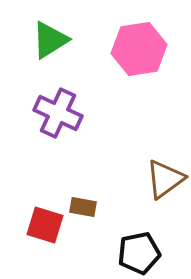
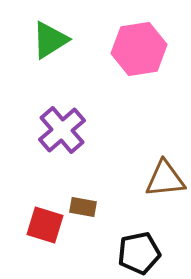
purple cross: moved 4 px right, 17 px down; rotated 24 degrees clockwise
brown triangle: rotated 30 degrees clockwise
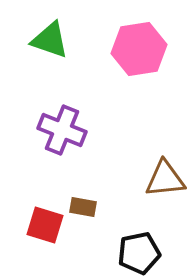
green triangle: rotated 51 degrees clockwise
purple cross: rotated 27 degrees counterclockwise
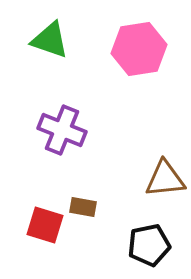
black pentagon: moved 10 px right, 8 px up
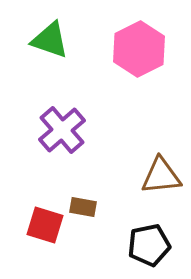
pink hexagon: rotated 18 degrees counterclockwise
purple cross: rotated 27 degrees clockwise
brown triangle: moved 4 px left, 3 px up
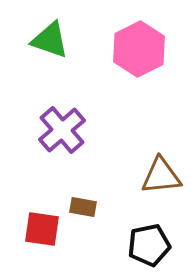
red square: moved 3 px left, 4 px down; rotated 9 degrees counterclockwise
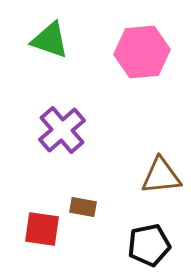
pink hexagon: moved 3 px right, 3 px down; rotated 22 degrees clockwise
